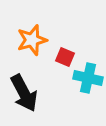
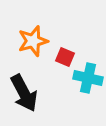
orange star: moved 1 px right, 1 px down
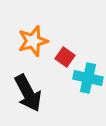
red square: rotated 12 degrees clockwise
black arrow: moved 4 px right
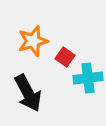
cyan cross: rotated 20 degrees counterclockwise
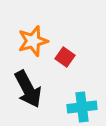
cyan cross: moved 6 px left, 29 px down
black arrow: moved 4 px up
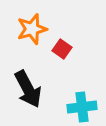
orange star: moved 1 px left, 12 px up
red square: moved 3 px left, 8 px up
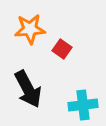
orange star: moved 2 px left; rotated 12 degrees clockwise
cyan cross: moved 1 px right, 2 px up
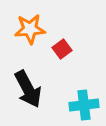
red square: rotated 18 degrees clockwise
cyan cross: moved 1 px right
